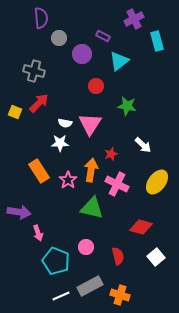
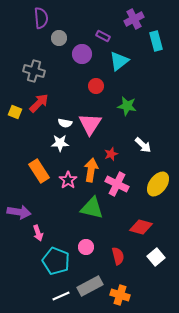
cyan rectangle: moved 1 px left
yellow ellipse: moved 1 px right, 2 px down
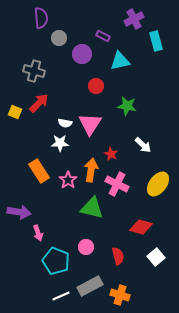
cyan triangle: moved 1 px right; rotated 25 degrees clockwise
red star: rotated 24 degrees counterclockwise
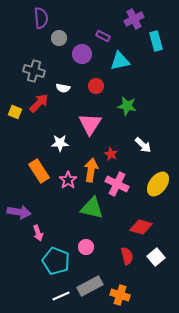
white semicircle: moved 2 px left, 35 px up
red semicircle: moved 9 px right
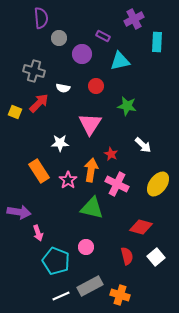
cyan rectangle: moved 1 px right, 1 px down; rotated 18 degrees clockwise
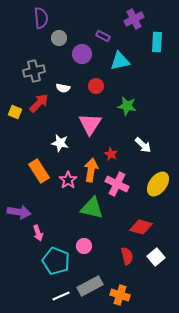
gray cross: rotated 30 degrees counterclockwise
white star: rotated 12 degrees clockwise
pink circle: moved 2 px left, 1 px up
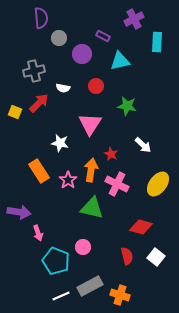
pink circle: moved 1 px left, 1 px down
white square: rotated 12 degrees counterclockwise
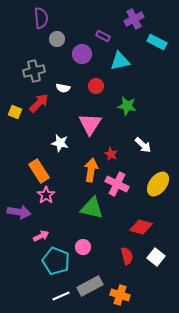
gray circle: moved 2 px left, 1 px down
cyan rectangle: rotated 66 degrees counterclockwise
pink star: moved 22 px left, 15 px down
pink arrow: moved 3 px right, 3 px down; rotated 98 degrees counterclockwise
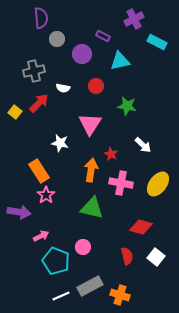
yellow square: rotated 16 degrees clockwise
pink cross: moved 4 px right, 1 px up; rotated 15 degrees counterclockwise
